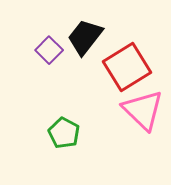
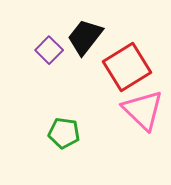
green pentagon: rotated 20 degrees counterclockwise
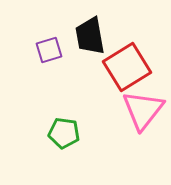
black trapezoid: moved 5 px right, 1 px up; rotated 48 degrees counterclockwise
purple square: rotated 28 degrees clockwise
pink triangle: rotated 24 degrees clockwise
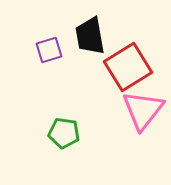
red square: moved 1 px right
